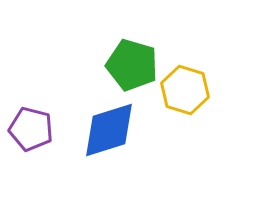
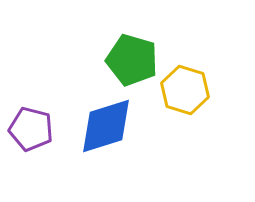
green pentagon: moved 5 px up
blue diamond: moved 3 px left, 4 px up
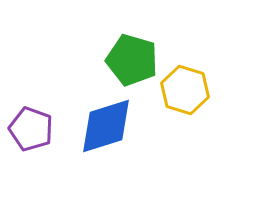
purple pentagon: rotated 6 degrees clockwise
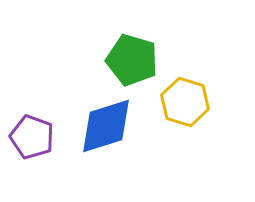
yellow hexagon: moved 12 px down
purple pentagon: moved 1 px right, 8 px down
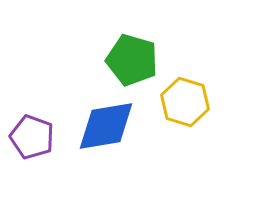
blue diamond: rotated 8 degrees clockwise
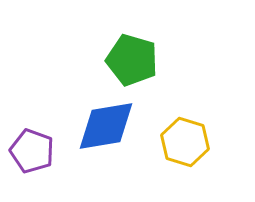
yellow hexagon: moved 40 px down
purple pentagon: moved 14 px down
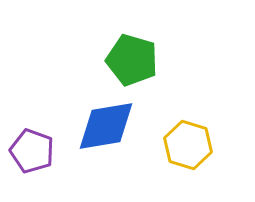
yellow hexagon: moved 3 px right, 3 px down
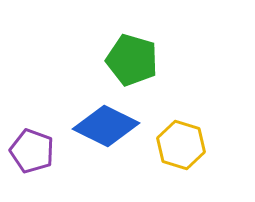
blue diamond: rotated 36 degrees clockwise
yellow hexagon: moved 7 px left
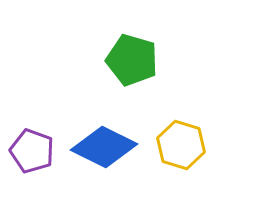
blue diamond: moved 2 px left, 21 px down
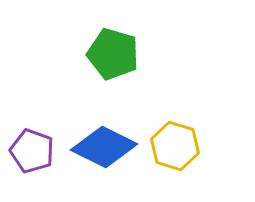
green pentagon: moved 19 px left, 6 px up
yellow hexagon: moved 6 px left, 1 px down
